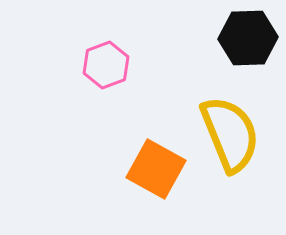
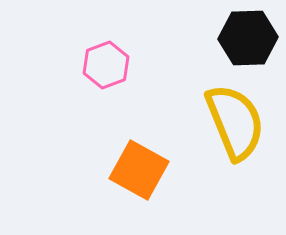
yellow semicircle: moved 5 px right, 12 px up
orange square: moved 17 px left, 1 px down
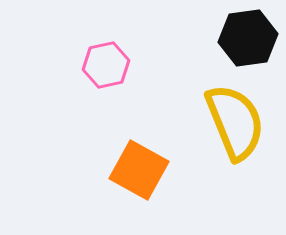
black hexagon: rotated 6 degrees counterclockwise
pink hexagon: rotated 9 degrees clockwise
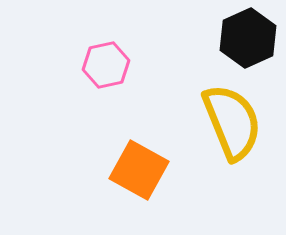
black hexagon: rotated 16 degrees counterclockwise
yellow semicircle: moved 3 px left
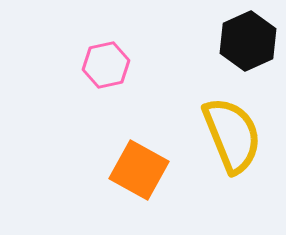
black hexagon: moved 3 px down
yellow semicircle: moved 13 px down
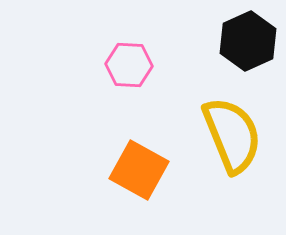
pink hexagon: moved 23 px right; rotated 15 degrees clockwise
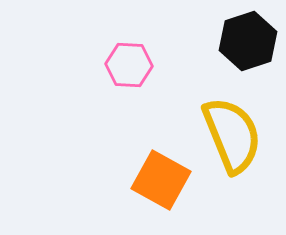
black hexagon: rotated 6 degrees clockwise
orange square: moved 22 px right, 10 px down
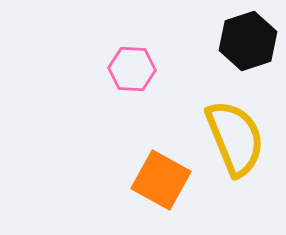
pink hexagon: moved 3 px right, 4 px down
yellow semicircle: moved 3 px right, 3 px down
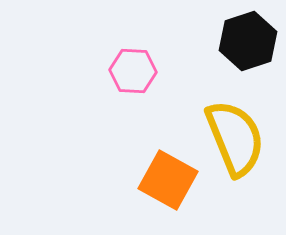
pink hexagon: moved 1 px right, 2 px down
orange square: moved 7 px right
